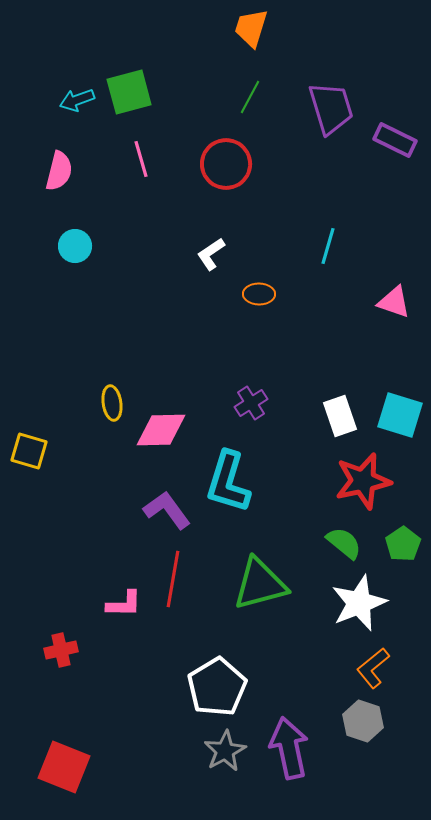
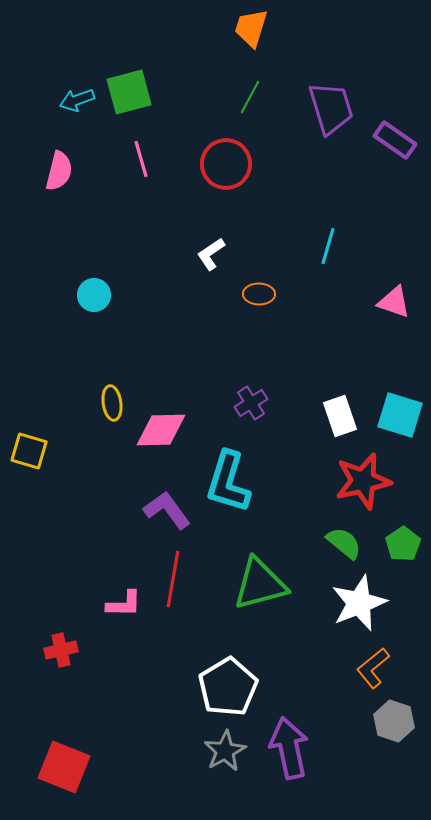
purple rectangle: rotated 9 degrees clockwise
cyan circle: moved 19 px right, 49 px down
white pentagon: moved 11 px right
gray hexagon: moved 31 px right
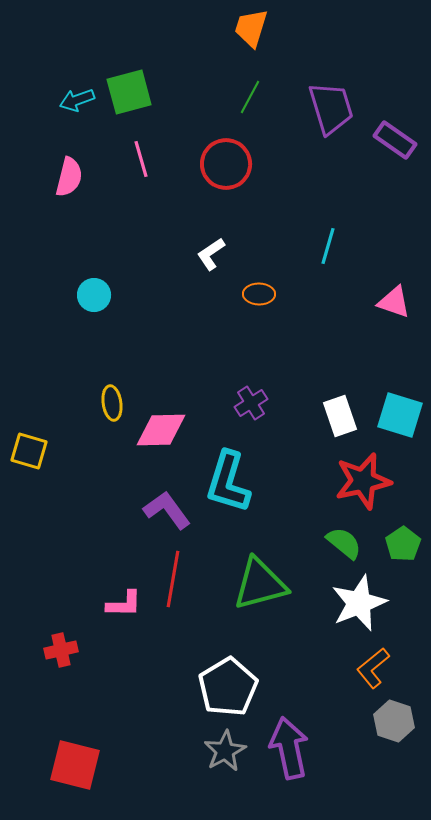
pink semicircle: moved 10 px right, 6 px down
red square: moved 11 px right, 2 px up; rotated 8 degrees counterclockwise
